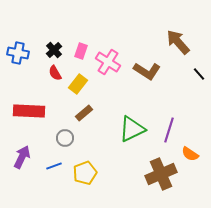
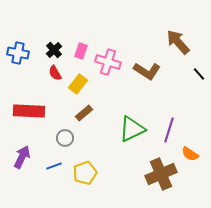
pink cross: rotated 15 degrees counterclockwise
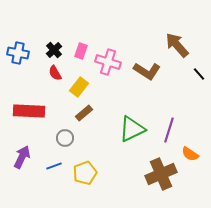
brown arrow: moved 1 px left, 3 px down
yellow rectangle: moved 1 px right, 3 px down
